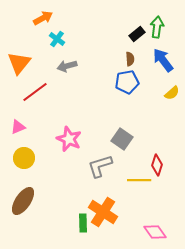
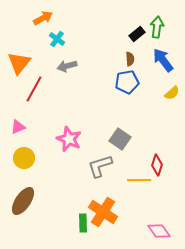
red line: moved 1 px left, 3 px up; rotated 24 degrees counterclockwise
gray square: moved 2 px left
pink diamond: moved 4 px right, 1 px up
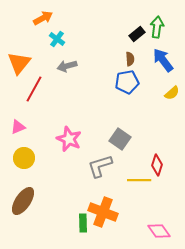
orange cross: rotated 12 degrees counterclockwise
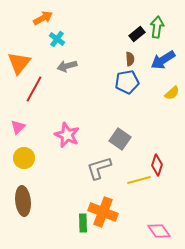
blue arrow: rotated 85 degrees counterclockwise
pink triangle: rotated 21 degrees counterclockwise
pink star: moved 2 px left, 4 px up
gray L-shape: moved 1 px left, 2 px down
yellow line: rotated 15 degrees counterclockwise
brown ellipse: rotated 40 degrees counterclockwise
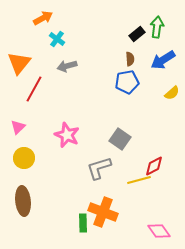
red diamond: moved 3 px left, 1 px down; rotated 45 degrees clockwise
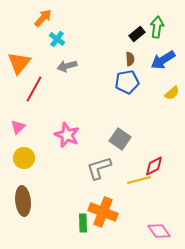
orange arrow: rotated 18 degrees counterclockwise
